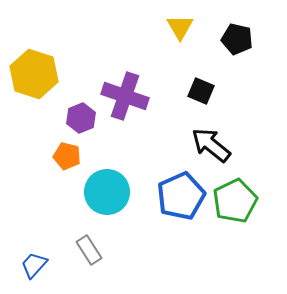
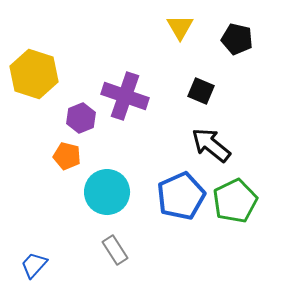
gray rectangle: moved 26 px right
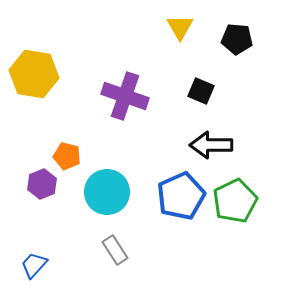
black pentagon: rotated 8 degrees counterclockwise
yellow hexagon: rotated 9 degrees counterclockwise
purple hexagon: moved 39 px left, 66 px down
black arrow: rotated 39 degrees counterclockwise
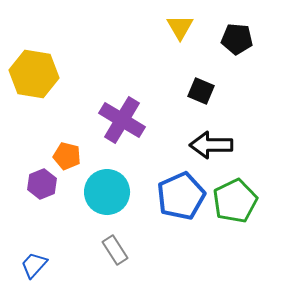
purple cross: moved 3 px left, 24 px down; rotated 12 degrees clockwise
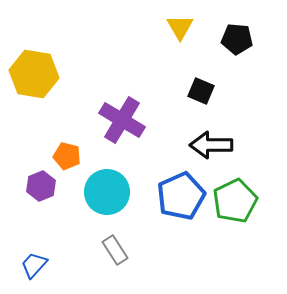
purple hexagon: moved 1 px left, 2 px down
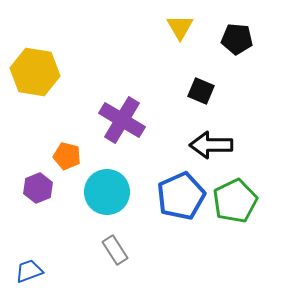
yellow hexagon: moved 1 px right, 2 px up
purple hexagon: moved 3 px left, 2 px down
blue trapezoid: moved 5 px left, 6 px down; rotated 28 degrees clockwise
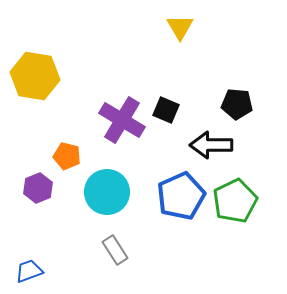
black pentagon: moved 65 px down
yellow hexagon: moved 4 px down
black square: moved 35 px left, 19 px down
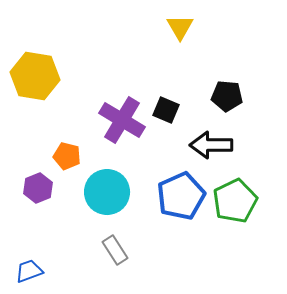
black pentagon: moved 10 px left, 8 px up
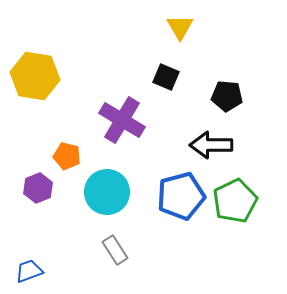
black square: moved 33 px up
blue pentagon: rotated 9 degrees clockwise
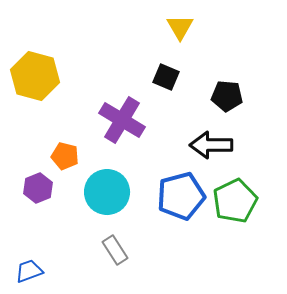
yellow hexagon: rotated 6 degrees clockwise
orange pentagon: moved 2 px left
